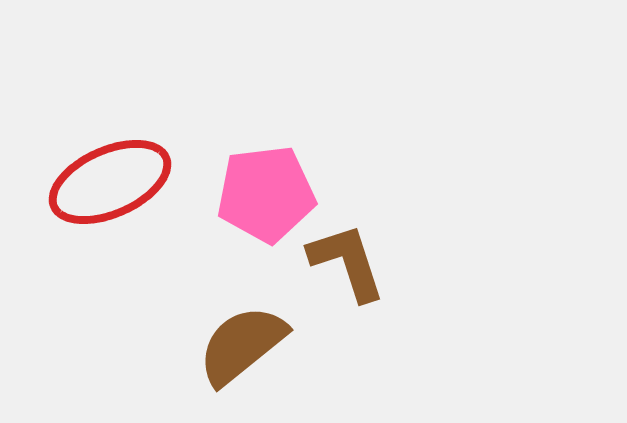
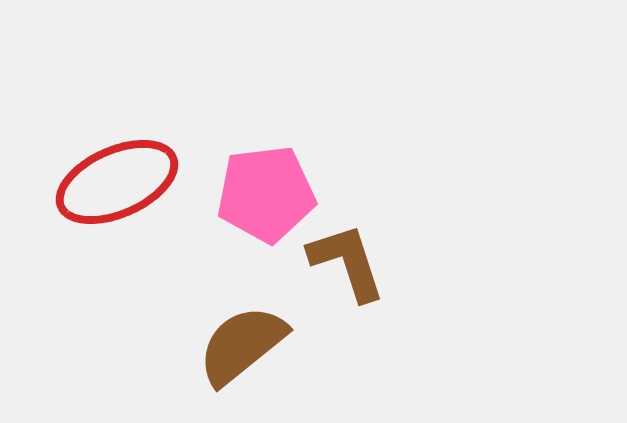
red ellipse: moved 7 px right
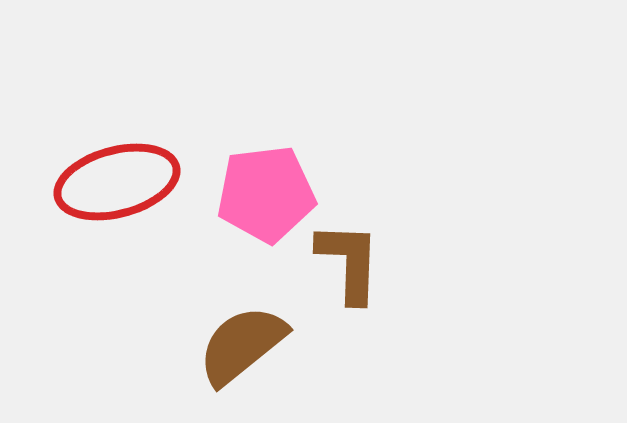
red ellipse: rotated 9 degrees clockwise
brown L-shape: moved 2 px right; rotated 20 degrees clockwise
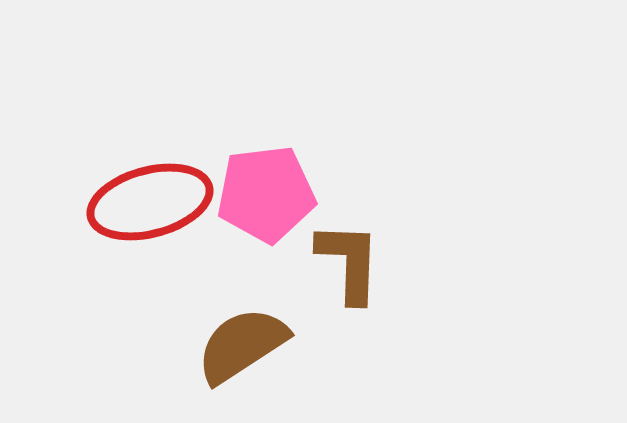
red ellipse: moved 33 px right, 20 px down
brown semicircle: rotated 6 degrees clockwise
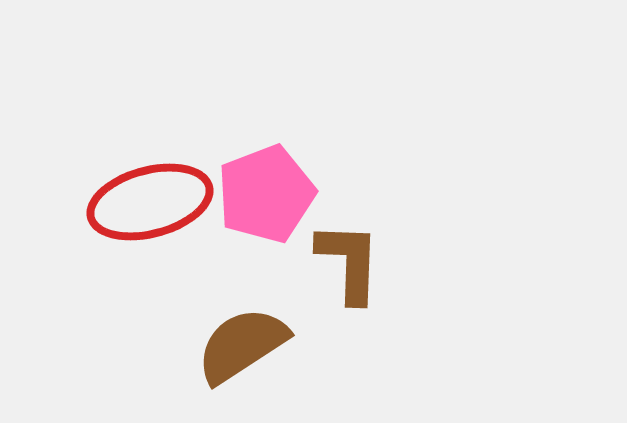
pink pentagon: rotated 14 degrees counterclockwise
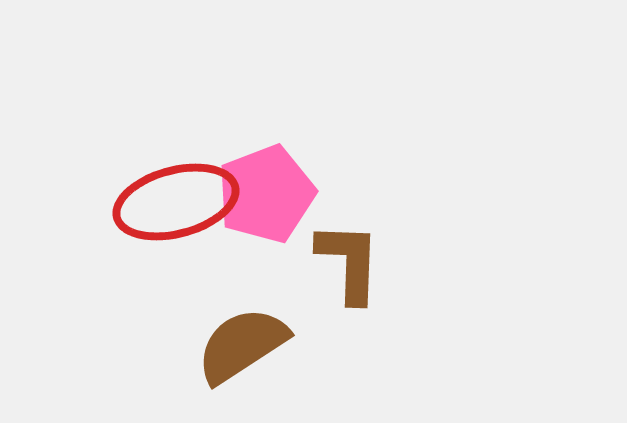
red ellipse: moved 26 px right
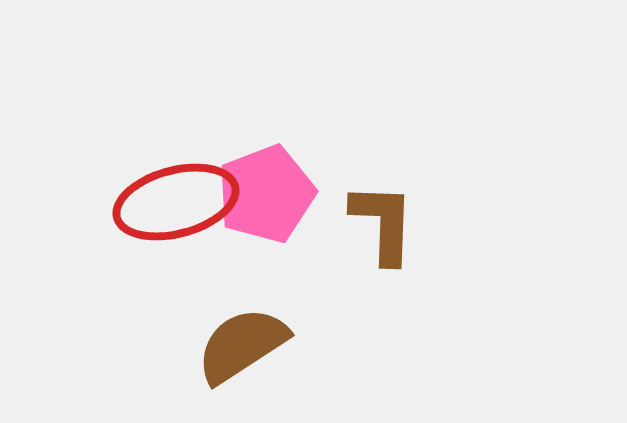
brown L-shape: moved 34 px right, 39 px up
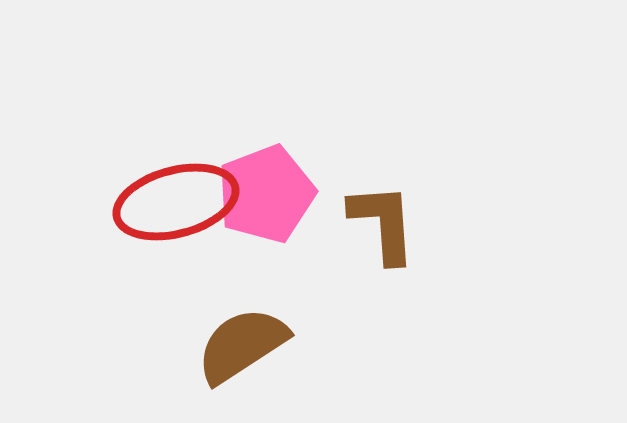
brown L-shape: rotated 6 degrees counterclockwise
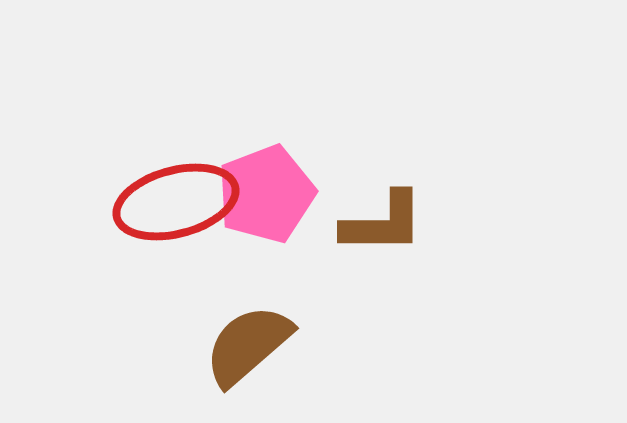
brown L-shape: rotated 94 degrees clockwise
brown semicircle: moved 6 px right; rotated 8 degrees counterclockwise
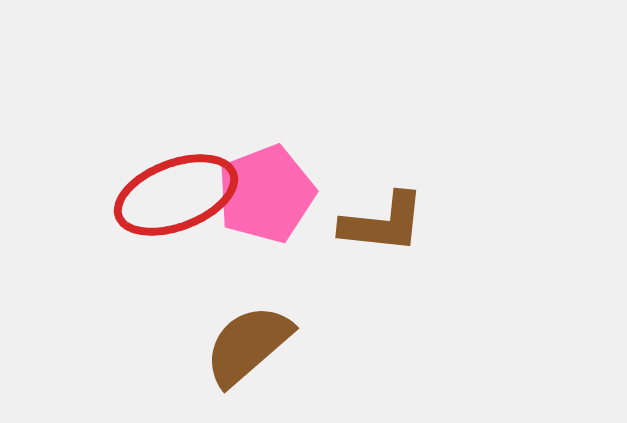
red ellipse: moved 7 px up; rotated 6 degrees counterclockwise
brown L-shape: rotated 6 degrees clockwise
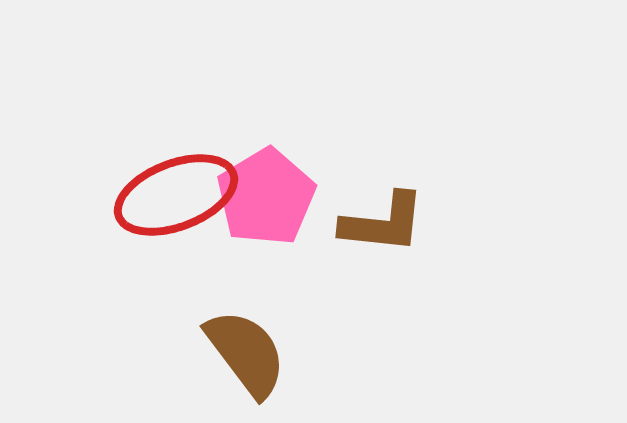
pink pentagon: moved 3 px down; rotated 10 degrees counterclockwise
brown semicircle: moved 2 px left, 8 px down; rotated 94 degrees clockwise
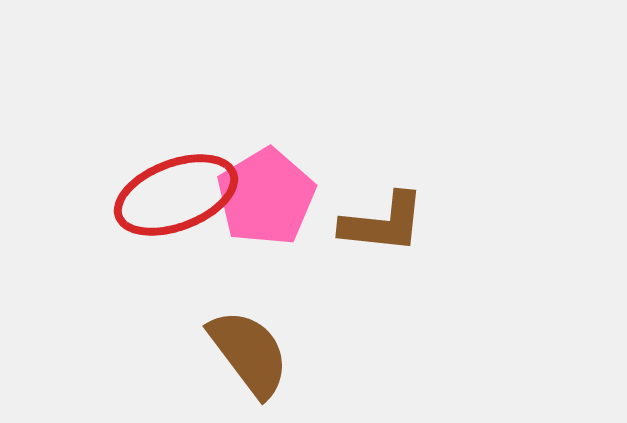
brown semicircle: moved 3 px right
